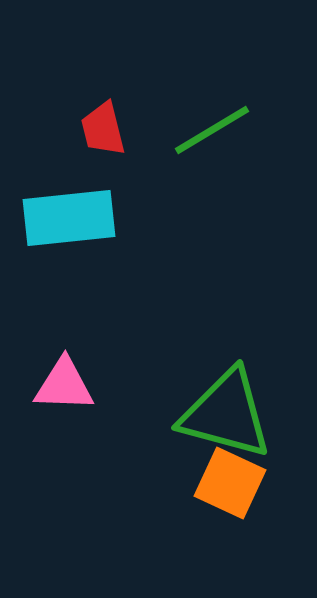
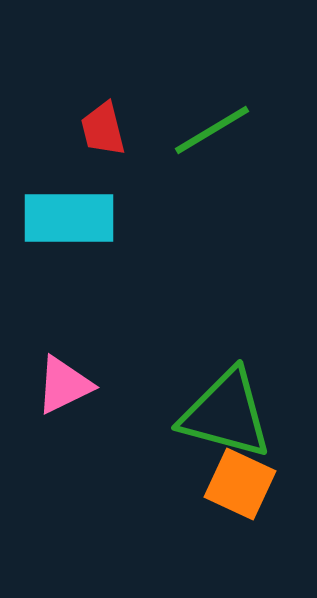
cyan rectangle: rotated 6 degrees clockwise
pink triangle: rotated 28 degrees counterclockwise
orange square: moved 10 px right, 1 px down
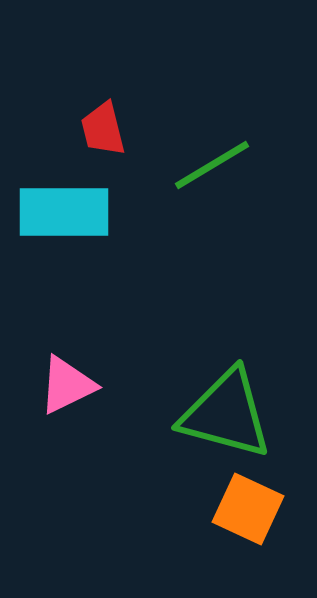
green line: moved 35 px down
cyan rectangle: moved 5 px left, 6 px up
pink triangle: moved 3 px right
orange square: moved 8 px right, 25 px down
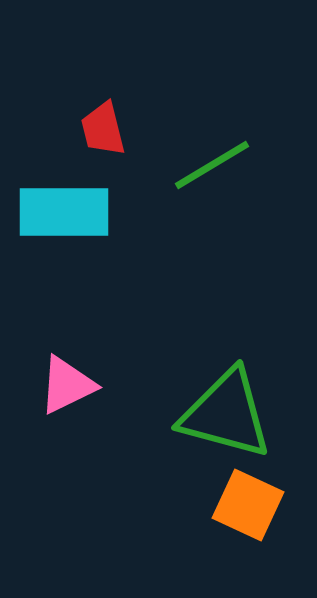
orange square: moved 4 px up
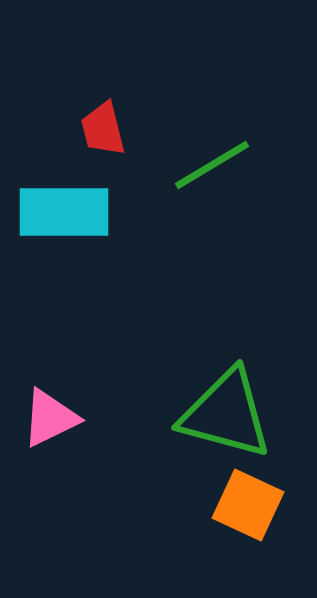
pink triangle: moved 17 px left, 33 px down
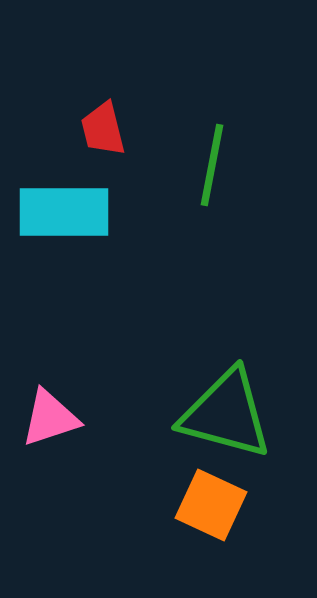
green line: rotated 48 degrees counterclockwise
pink triangle: rotated 8 degrees clockwise
orange square: moved 37 px left
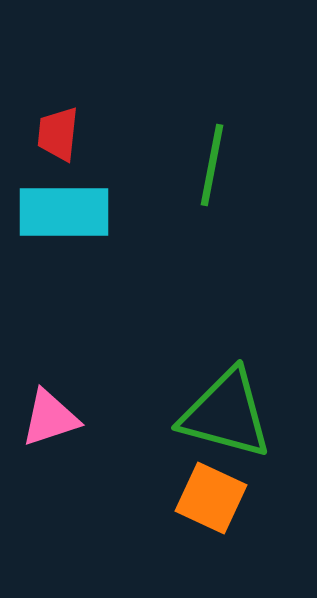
red trapezoid: moved 45 px left, 5 px down; rotated 20 degrees clockwise
orange square: moved 7 px up
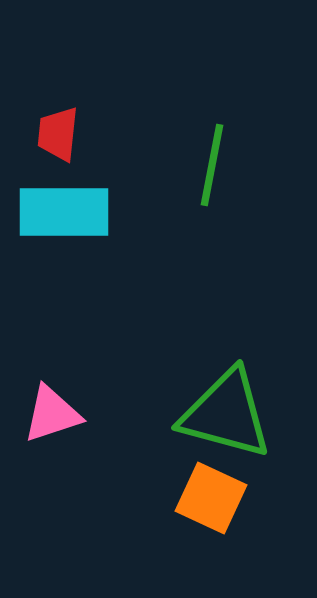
pink triangle: moved 2 px right, 4 px up
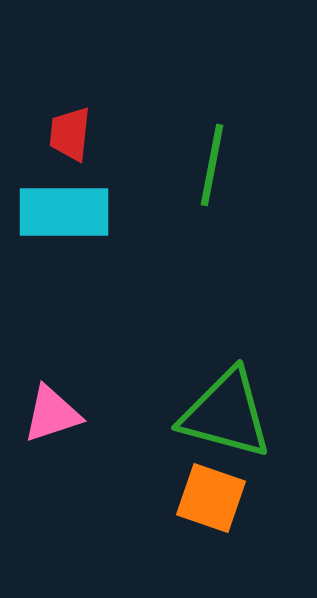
red trapezoid: moved 12 px right
orange square: rotated 6 degrees counterclockwise
